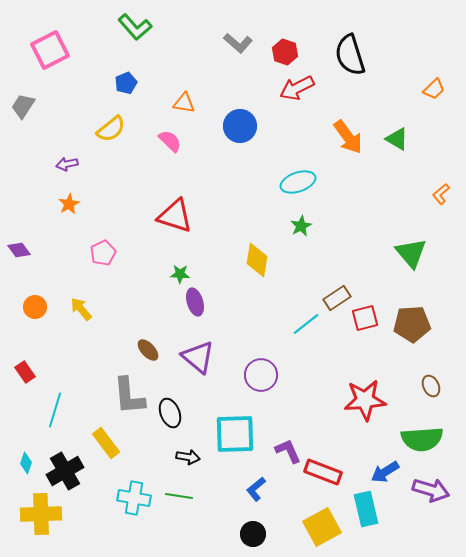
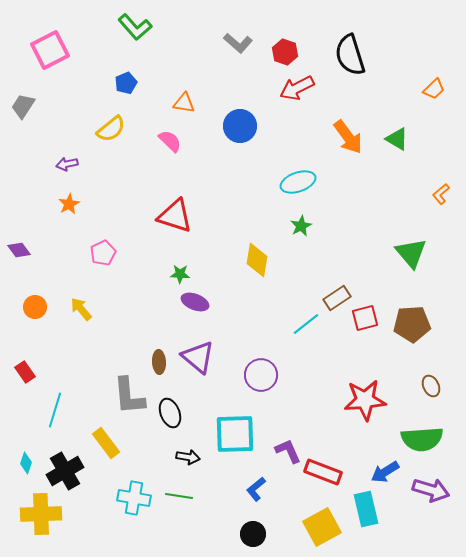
purple ellipse at (195, 302): rotated 52 degrees counterclockwise
brown ellipse at (148, 350): moved 11 px right, 12 px down; rotated 40 degrees clockwise
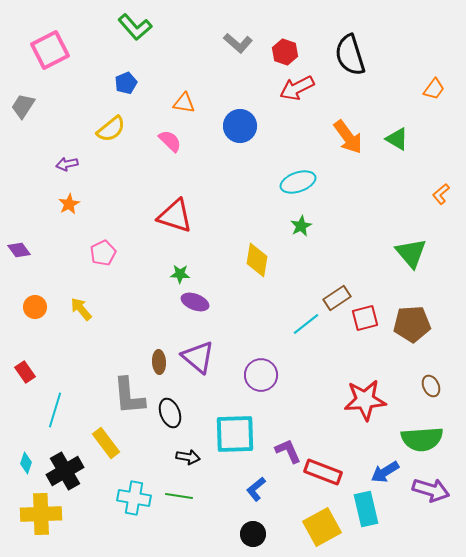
orange trapezoid at (434, 89): rotated 10 degrees counterclockwise
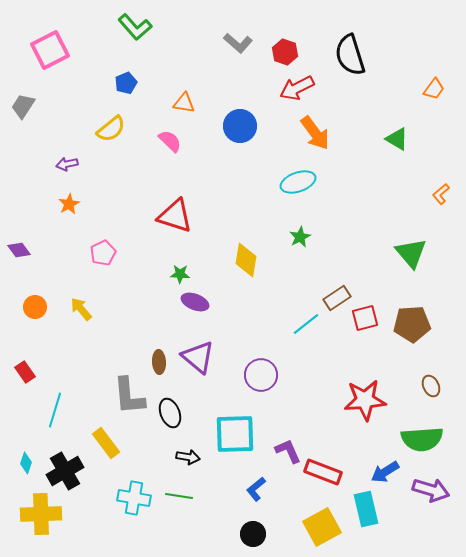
orange arrow at (348, 137): moved 33 px left, 4 px up
green star at (301, 226): moved 1 px left, 11 px down
yellow diamond at (257, 260): moved 11 px left
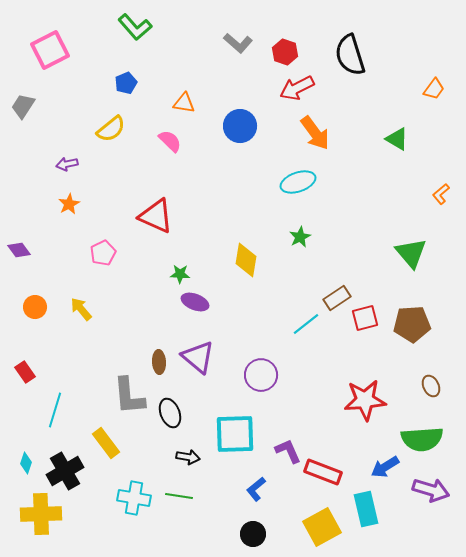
red triangle at (175, 216): moved 19 px left; rotated 6 degrees clockwise
blue arrow at (385, 472): moved 5 px up
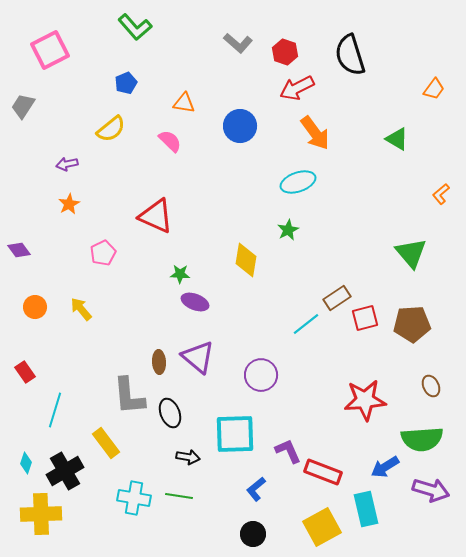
green star at (300, 237): moved 12 px left, 7 px up
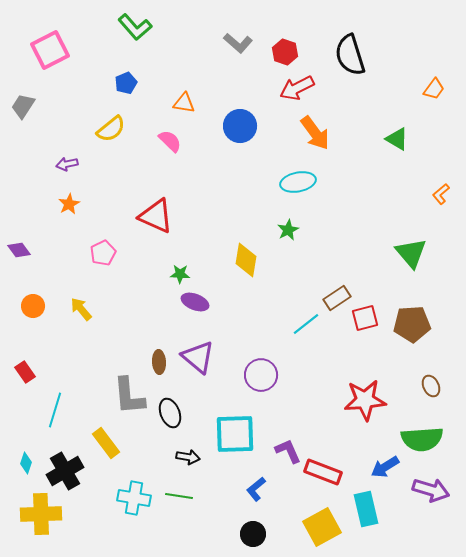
cyan ellipse at (298, 182): rotated 8 degrees clockwise
orange circle at (35, 307): moved 2 px left, 1 px up
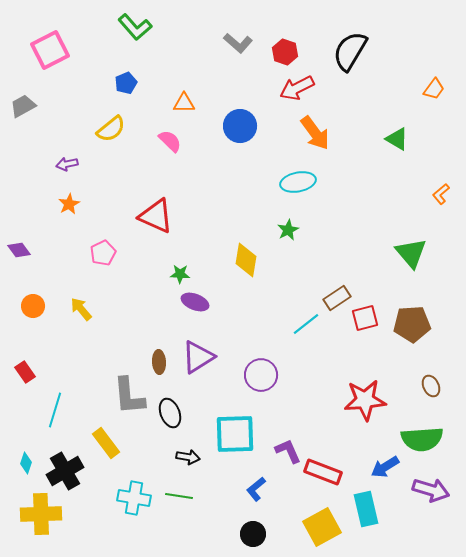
black semicircle at (350, 55): moved 4 px up; rotated 48 degrees clockwise
orange triangle at (184, 103): rotated 10 degrees counterclockwise
gray trapezoid at (23, 106): rotated 28 degrees clockwise
purple triangle at (198, 357): rotated 48 degrees clockwise
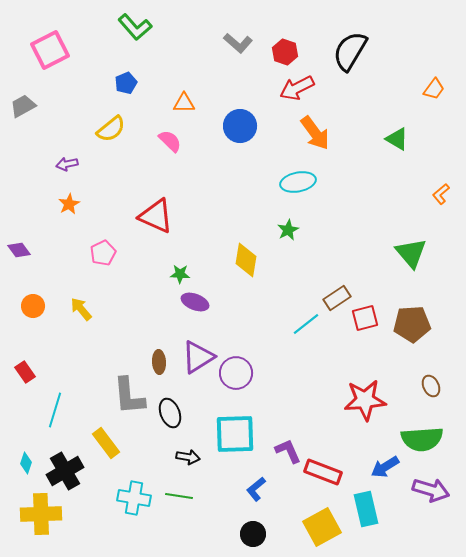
purple circle at (261, 375): moved 25 px left, 2 px up
